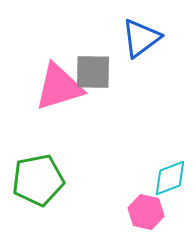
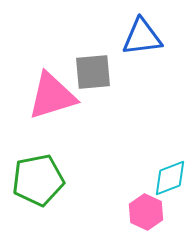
blue triangle: moved 1 px right, 1 px up; rotated 30 degrees clockwise
gray square: rotated 6 degrees counterclockwise
pink triangle: moved 7 px left, 9 px down
pink hexagon: rotated 12 degrees clockwise
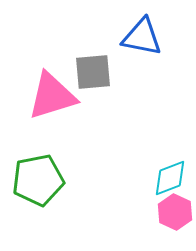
blue triangle: rotated 18 degrees clockwise
pink hexagon: moved 29 px right
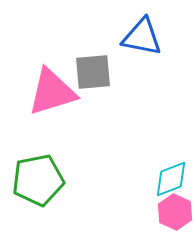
pink triangle: moved 4 px up
cyan diamond: moved 1 px right, 1 px down
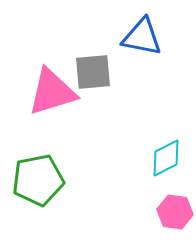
cyan diamond: moved 5 px left, 21 px up; rotated 6 degrees counterclockwise
pink hexagon: rotated 16 degrees counterclockwise
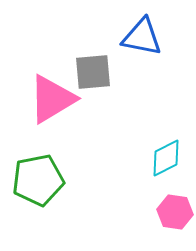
pink triangle: moved 7 px down; rotated 14 degrees counterclockwise
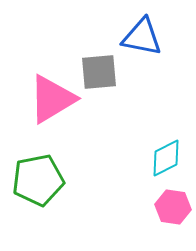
gray square: moved 6 px right
pink hexagon: moved 2 px left, 5 px up
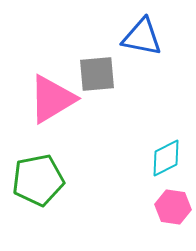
gray square: moved 2 px left, 2 px down
